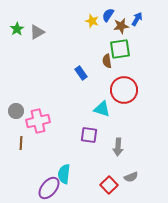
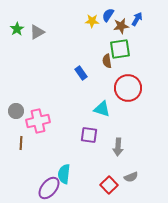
yellow star: rotated 16 degrees counterclockwise
red circle: moved 4 px right, 2 px up
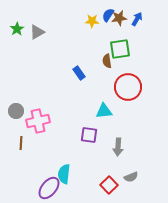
brown star: moved 2 px left, 8 px up
blue rectangle: moved 2 px left
red circle: moved 1 px up
cyan triangle: moved 2 px right, 2 px down; rotated 24 degrees counterclockwise
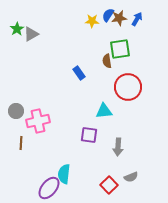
gray triangle: moved 6 px left, 2 px down
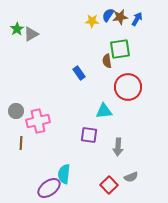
brown star: moved 1 px right, 1 px up
purple ellipse: rotated 15 degrees clockwise
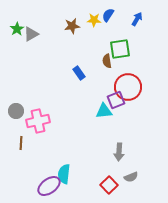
brown star: moved 48 px left, 9 px down
yellow star: moved 2 px right, 1 px up
purple square: moved 27 px right, 35 px up; rotated 30 degrees counterclockwise
gray arrow: moved 1 px right, 5 px down
purple ellipse: moved 2 px up
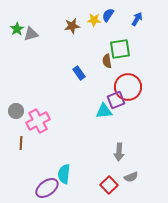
gray triangle: rotated 14 degrees clockwise
pink cross: rotated 15 degrees counterclockwise
purple ellipse: moved 2 px left, 2 px down
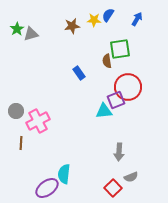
red square: moved 4 px right, 3 px down
